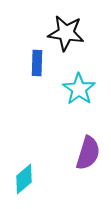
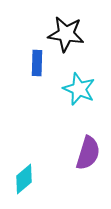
black star: moved 1 px down
cyan star: rotated 12 degrees counterclockwise
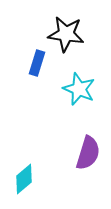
blue rectangle: rotated 15 degrees clockwise
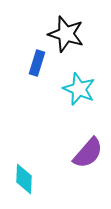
black star: rotated 9 degrees clockwise
purple semicircle: rotated 24 degrees clockwise
cyan diamond: rotated 48 degrees counterclockwise
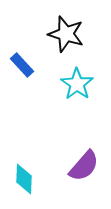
blue rectangle: moved 15 px left, 2 px down; rotated 60 degrees counterclockwise
cyan star: moved 2 px left, 5 px up; rotated 12 degrees clockwise
purple semicircle: moved 4 px left, 13 px down
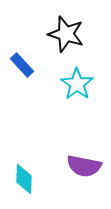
purple semicircle: rotated 60 degrees clockwise
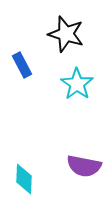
blue rectangle: rotated 15 degrees clockwise
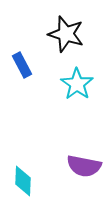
cyan diamond: moved 1 px left, 2 px down
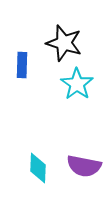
black star: moved 2 px left, 9 px down
blue rectangle: rotated 30 degrees clockwise
cyan diamond: moved 15 px right, 13 px up
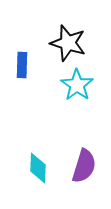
black star: moved 4 px right
cyan star: moved 1 px down
purple semicircle: rotated 84 degrees counterclockwise
